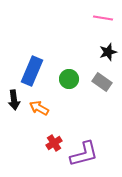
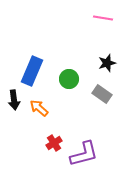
black star: moved 1 px left, 11 px down
gray rectangle: moved 12 px down
orange arrow: rotated 12 degrees clockwise
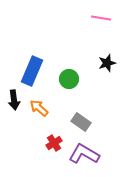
pink line: moved 2 px left
gray rectangle: moved 21 px left, 28 px down
purple L-shape: rotated 136 degrees counterclockwise
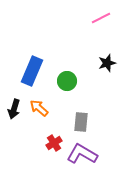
pink line: rotated 36 degrees counterclockwise
green circle: moved 2 px left, 2 px down
black arrow: moved 9 px down; rotated 24 degrees clockwise
gray rectangle: rotated 60 degrees clockwise
purple L-shape: moved 2 px left
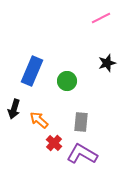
orange arrow: moved 12 px down
red cross: rotated 14 degrees counterclockwise
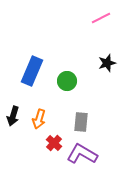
black arrow: moved 1 px left, 7 px down
orange arrow: moved 1 px up; rotated 114 degrees counterclockwise
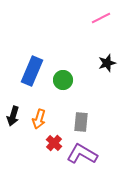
green circle: moved 4 px left, 1 px up
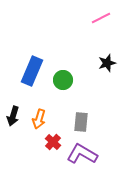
red cross: moved 1 px left, 1 px up
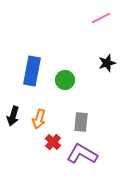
blue rectangle: rotated 12 degrees counterclockwise
green circle: moved 2 px right
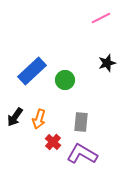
blue rectangle: rotated 36 degrees clockwise
black arrow: moved 2 px right, 1 px down; rotated 18 degrees clockwise
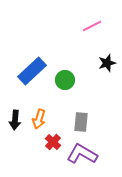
pink line: moved 9 px left, 8 px down
black arrow: moved 3 px down; rotated 30 degrees counterclockwise
